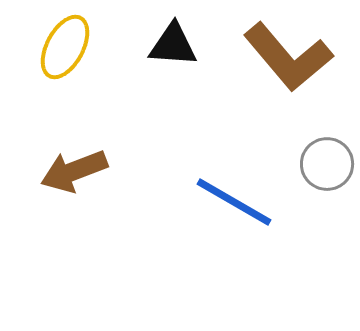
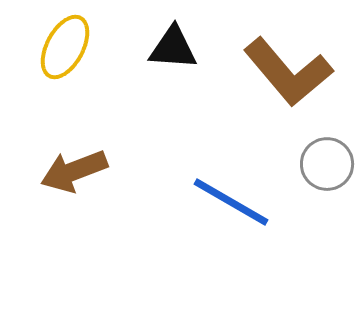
black triangle: moved 3 px down
brown L-shape: moved 15 px down
blue line: moved 3 px left
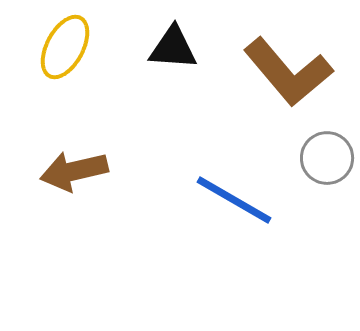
gray circle: moved 6 px up
brown arrow: rotated 8 degrees clockwise
blue line: moved 3 px right, 2 px up
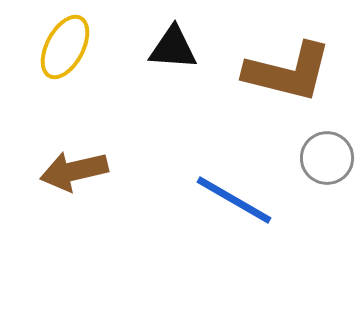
brown L-shape: rotated 36 degrees counterclockwise
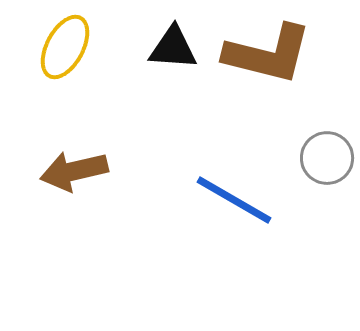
brown L-shape: moved 20 px left, 18 px up
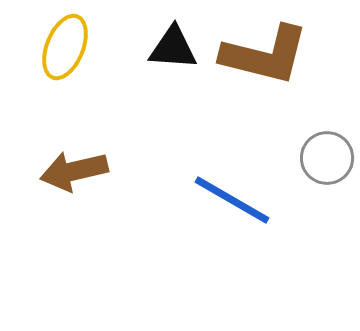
yellow ellipse: rotated 6 degrees counterclockwise
brown L-shape: moved 3 px left, 1 px down
blue line: moved 2 px left
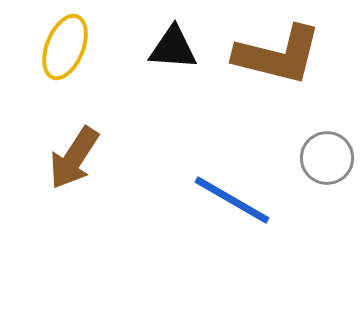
brown L-shape: moved 13 px right
brown arrow: moved 13 px up; rotated 44 degrees counterclockwise
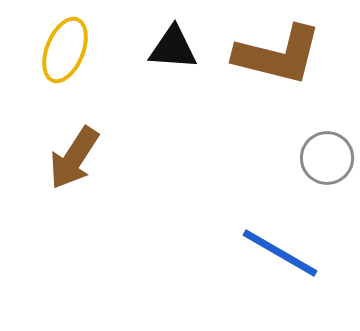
yellow ellipse: moved 3 px down
blue line: moved 48 px right, 53 px down
